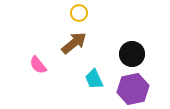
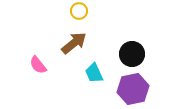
yellow circle: moved 2 px up
cyan trapezoid: moved 6 px up
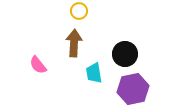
brown arrow: rotated 48 degrees counterclockwise
black circle: moved 7 px left
cyan trapezoid: rotated 15 degrees clockwise
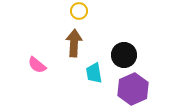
black circle: moved 1 px left, 1 px down
pink semicircle: moved 1 px left; rotated 12 degrees counterclockwise
purple hexagon: rotated 12 degrees counterclockwise
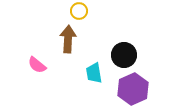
brown arrow: moved 6 px left, 4 px up
